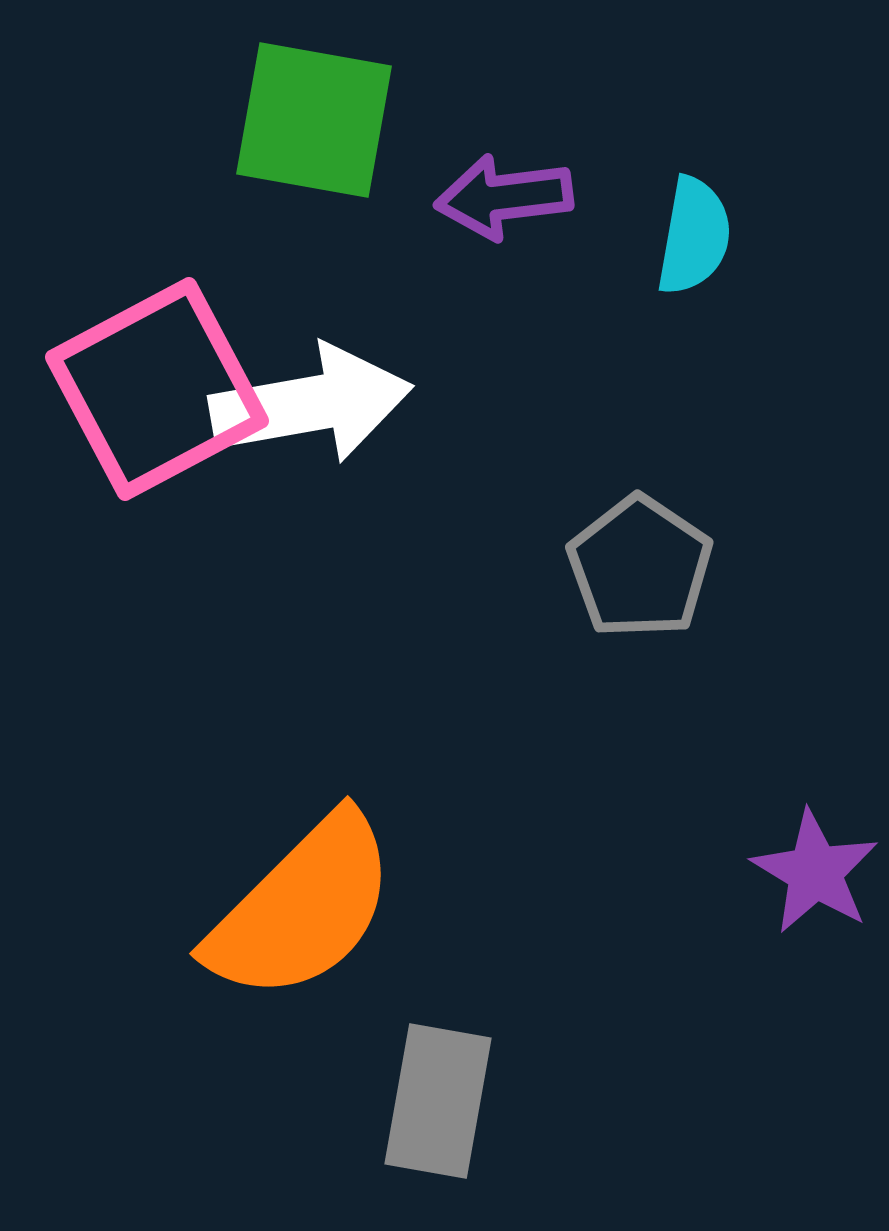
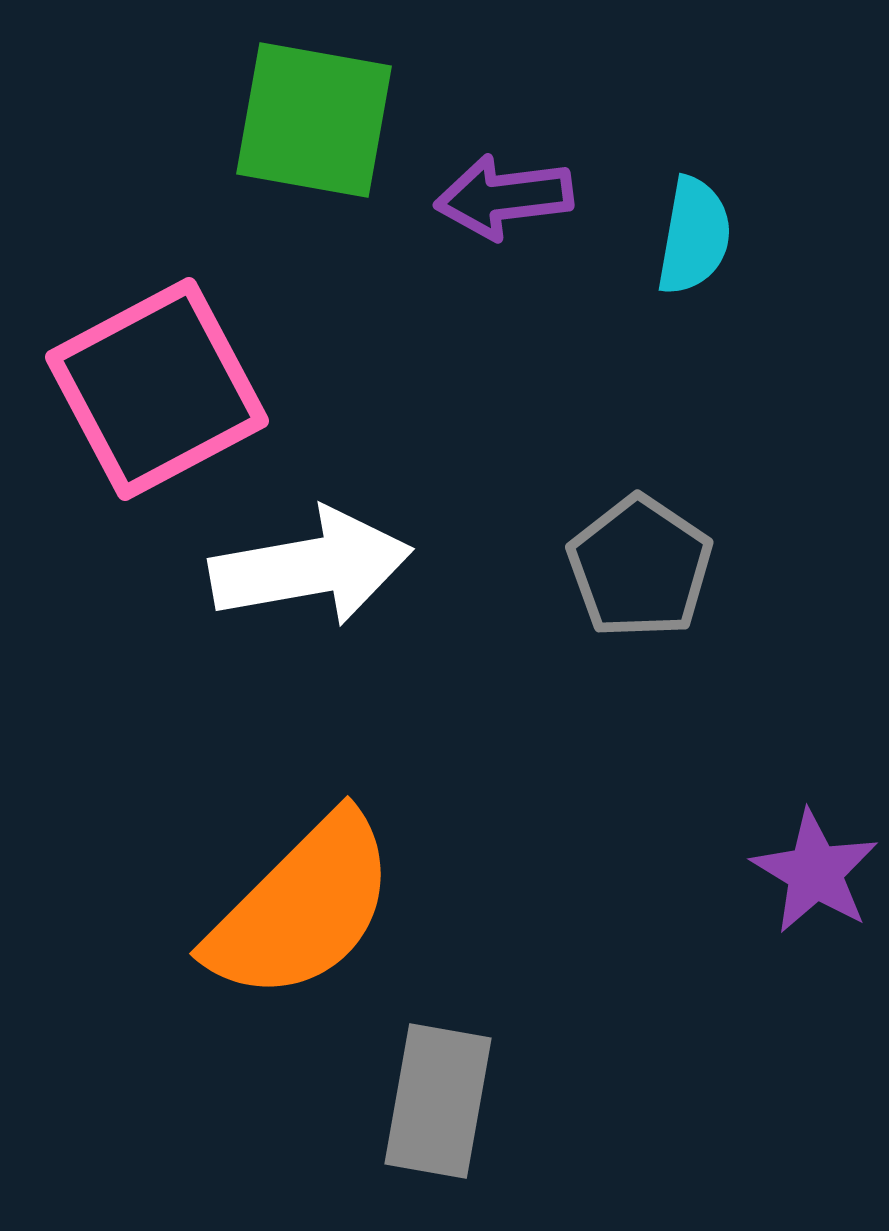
white arrow: moved 163 px down
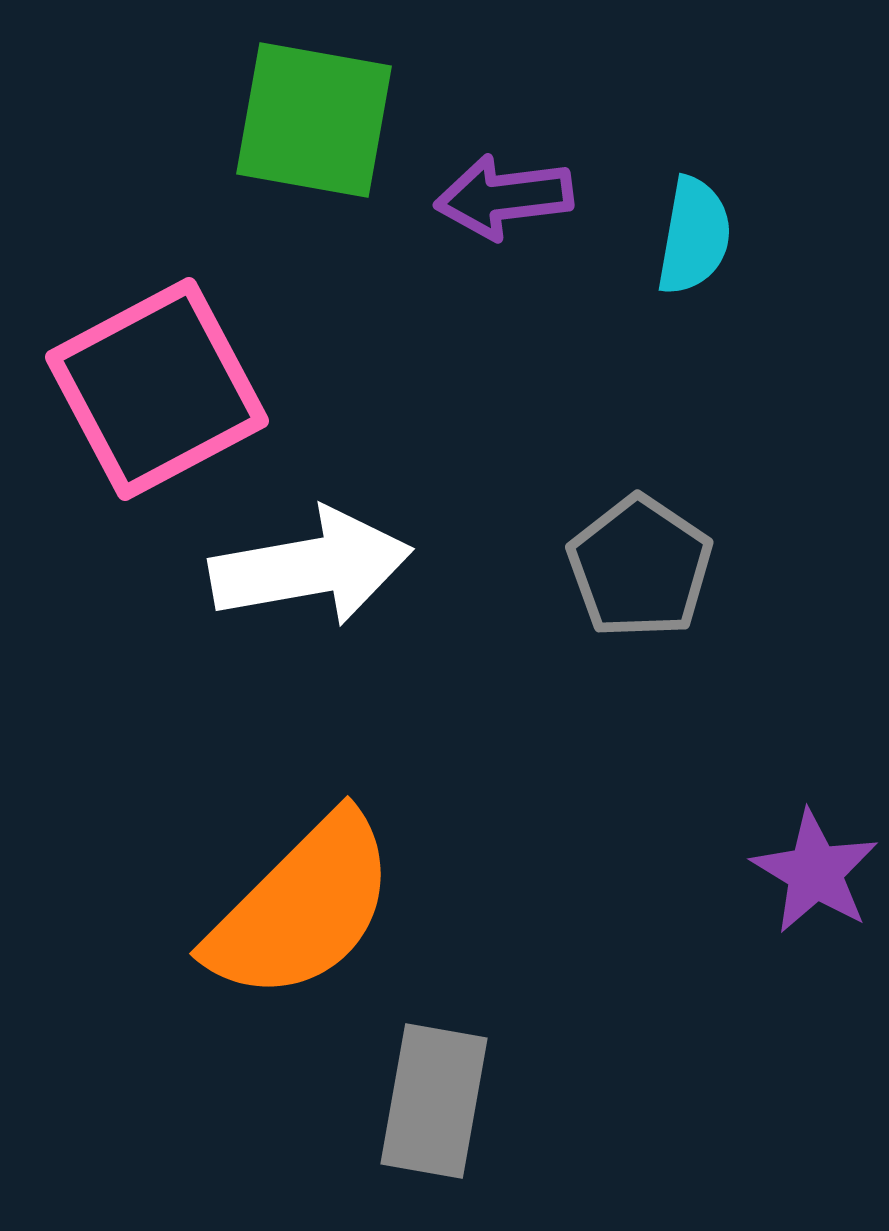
gray rectangle: moved 4 px left
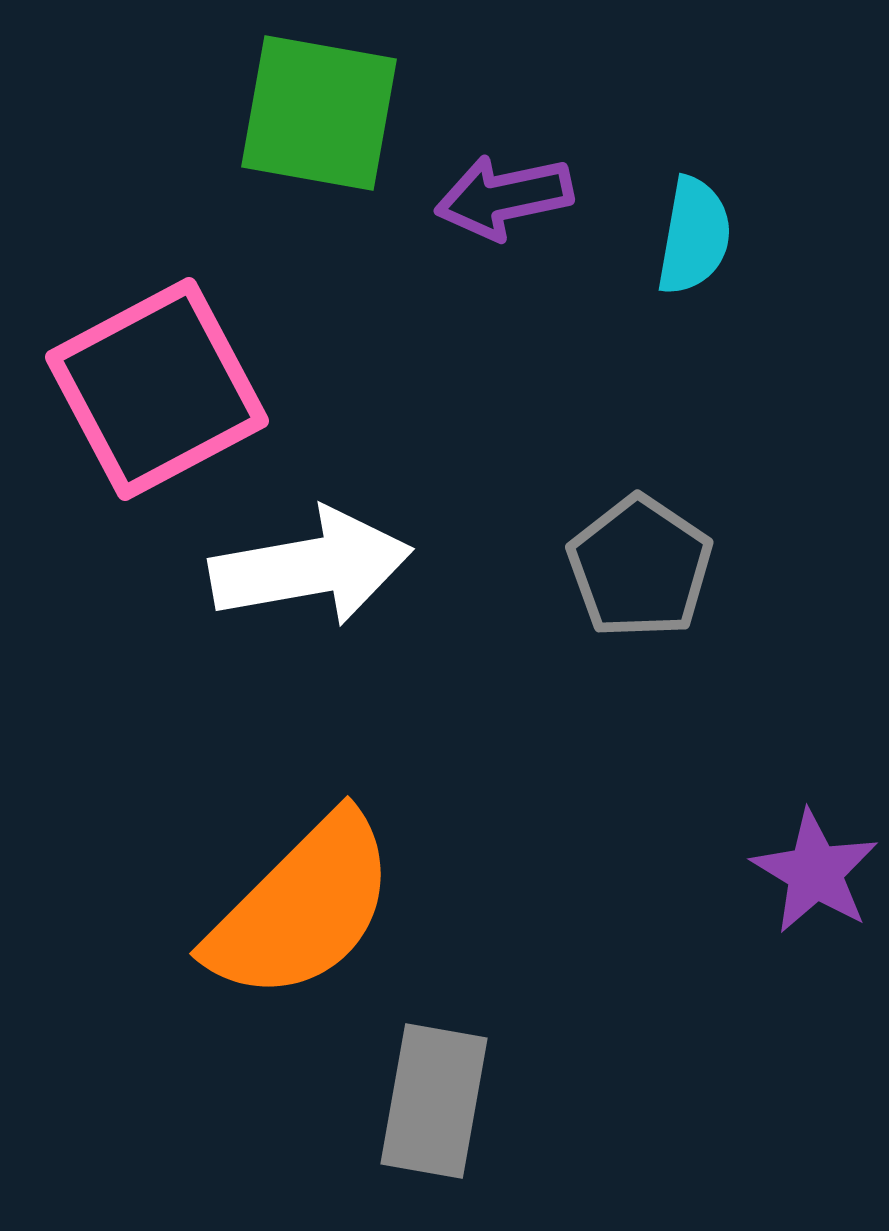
green square: moved 5 px right, 7 px up
purple arrow: rotated 5 degrees counterclockwise
